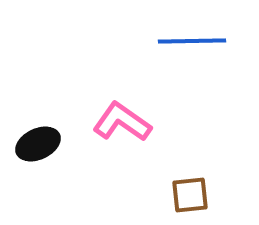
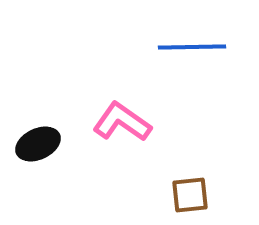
blue line: moved 6 px down
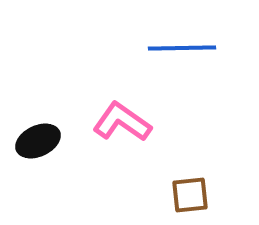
blue line: moved 10 px left, 1 px down
black ellipse: moved 3 px up
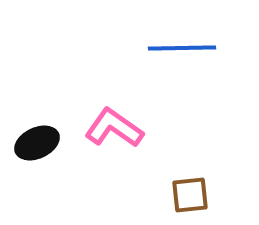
pink L-shape: moved 8 px left, 6 px down
black ellipse: moved 1 px left, 2 px down
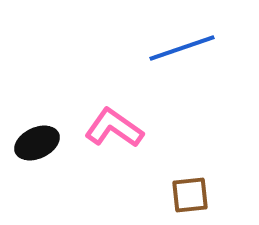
blue line: rotated 18 degrees counterclockwise
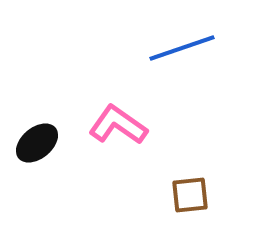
pink L-shape: moved 4 px right, 3 px up
black ellipse: rotated 15 degrees counterclockwise
